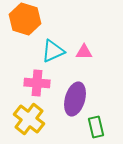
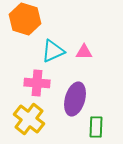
green rectangle: rotated 15 degrees clockwise
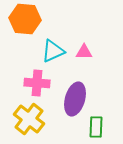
orange hexagon: rotated 12 degrees counterclockwise
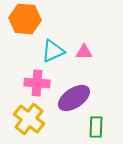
purple ellipse: moved 1 px left, 1 px up; rotated 40 degrees clockwise
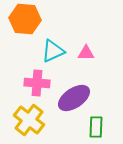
pink triangle: moved 2 px right, 1 px down
yellow cross: moved 1 px down
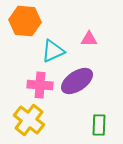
orange hexagon: moved 2 px down
pink triangle: moved 3 px right, 14 px up
pink cross: moved 3 px right, 2 px down
purple ellipse: moved 3 px right, 17 px up
green rectangle: moved 3 px right, 2 px up
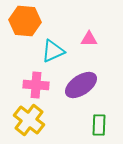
purple ellipse: moved 4 px right, 4 px down
pink cross: moved 4 px left
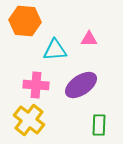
cyan triangle: moved 2 px right, 1 px up; rotated 20 degrees clockwise
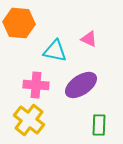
orange hexagon: moved 6 px left, 2 px down
pink triangle: rotated 24 degrees clockwise
cyan triangle: moved 1 px down; rotated 15 degrees clockwise
